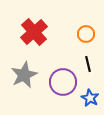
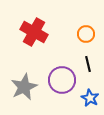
red cross: rotated 20 degrees counterclockwise
gray star: moved 12 px down
purple circle: moved 1 px left, 2 px up
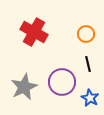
purple circle: moved 2 px down
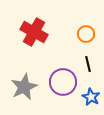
purple circle: moved 1 px right
blue star: moved 1 px right, 1 px up
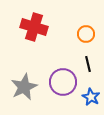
red cross: moved 5 px up; rotated 12 degrees counterclockwise
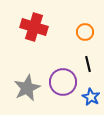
orange circle: moved 1 px left, 2 px up
gray star: moved 3 px right, 1 px down
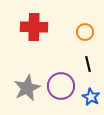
red cross: rotated 16 degrees counterclockwise
purple circle: moved 2 px left, 4 px down
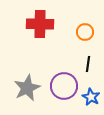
red cross: moved 6 px right, 3 px up
black line: rotated 21 degrees clockwise
purple circle: moved 3 px right
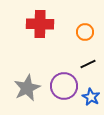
black line: rotated 56 degrees clockwise
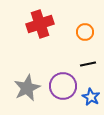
red cross: rotated 20 degrees counterclockwise
black line: rotated 14 degrees clockwise
purple circle: moved 1 px left
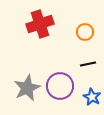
purple circle: moved 3 px left
blue star: moved 1 px right
